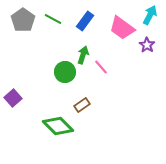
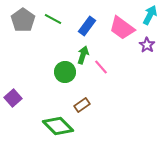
blue rectangle: moved 2 px right, 5 px down
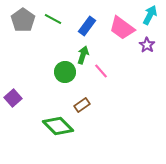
pink line: moved 4 px down
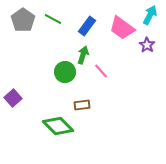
brown rectangle: rotated 28 degrees clockwise
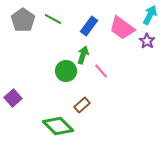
blue rectangle: moved 2 px right
purple star: moved 4 px up
green circle: moved 1 px right, 1 px up
brown rectangle: rotated 35 degrees counterclockwise
